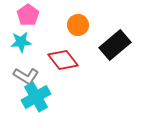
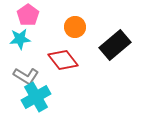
orange circle: moved 3 px left, 2 px down
cyan star: moved 1 px left, 3 px up
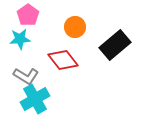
cyan cross: moved 1 px left, 2 px down
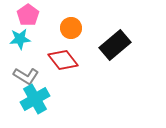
orange circle: moved 4 px left, 1 px down
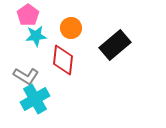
cyan star: moved 16 px right, 3 px up
red diamond: rotated 44 degrees clockwise
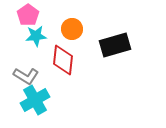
orange circle: moved 1 px right, 1 px down
black rectangle: rotated 24 degrees clockwise
cyan cross: moved 1 px down
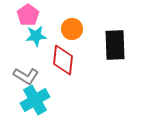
black rectangle: rotated 76 degrees counterclockwise
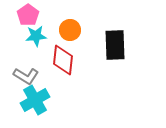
orange circle: moved 2 px left, 1 px down
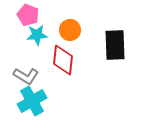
pink pentagon: rotated 15 degrees counterclockwise
cyan star: moved 1 px right, 1 px up
cyan cross: moved 3 px left, 1 px down
